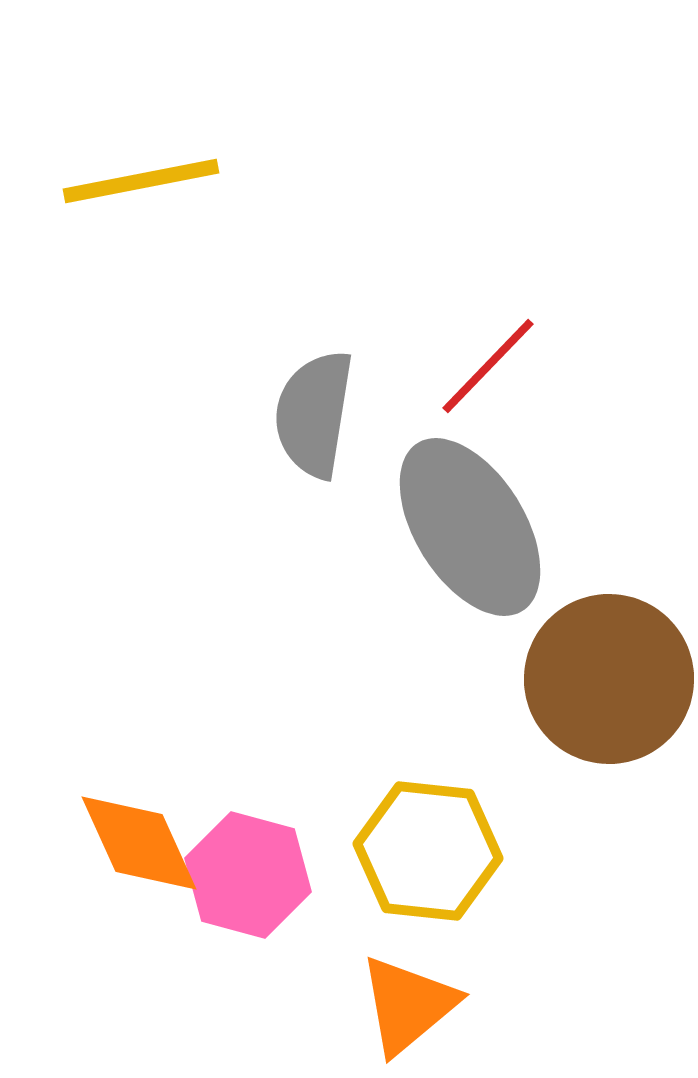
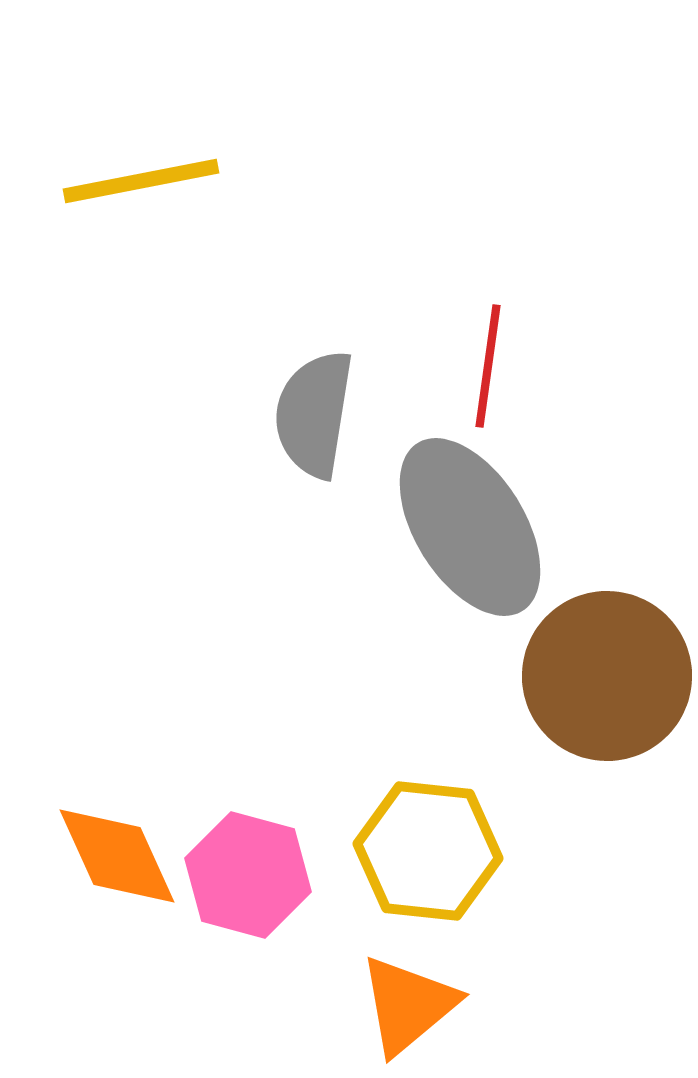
red line: rotated 36 degrees counterclockwise
brown circle: moved 2 px left, 3 px up
orange diamond: moved 22 px left, 13 px down
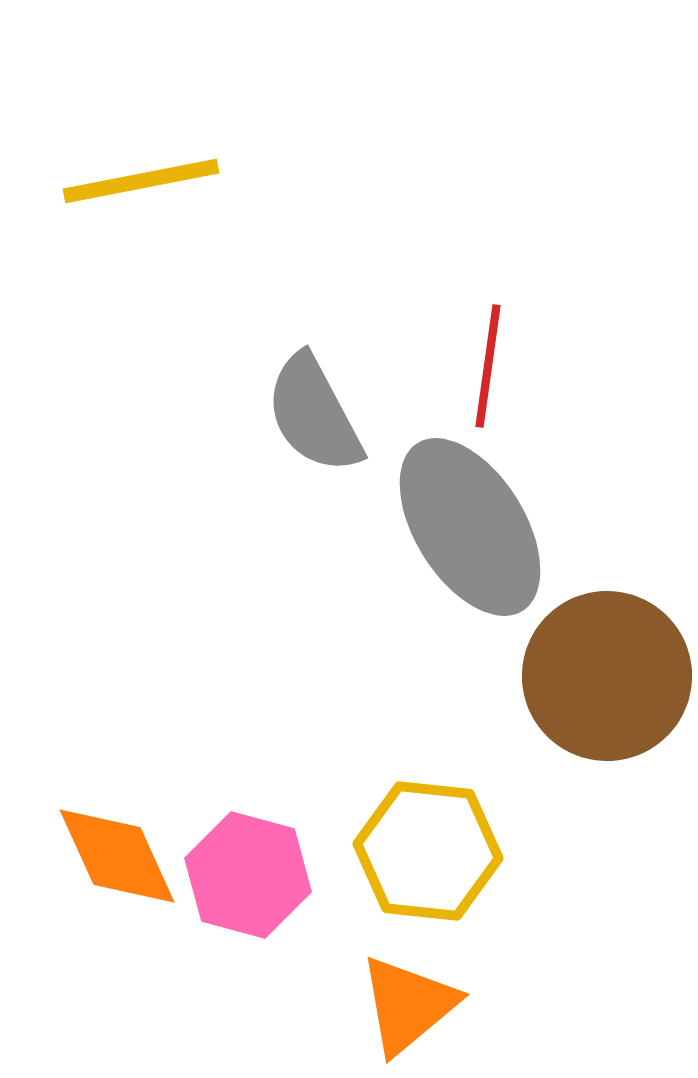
gray semicircle: rotated 37 degrees counterclockwise
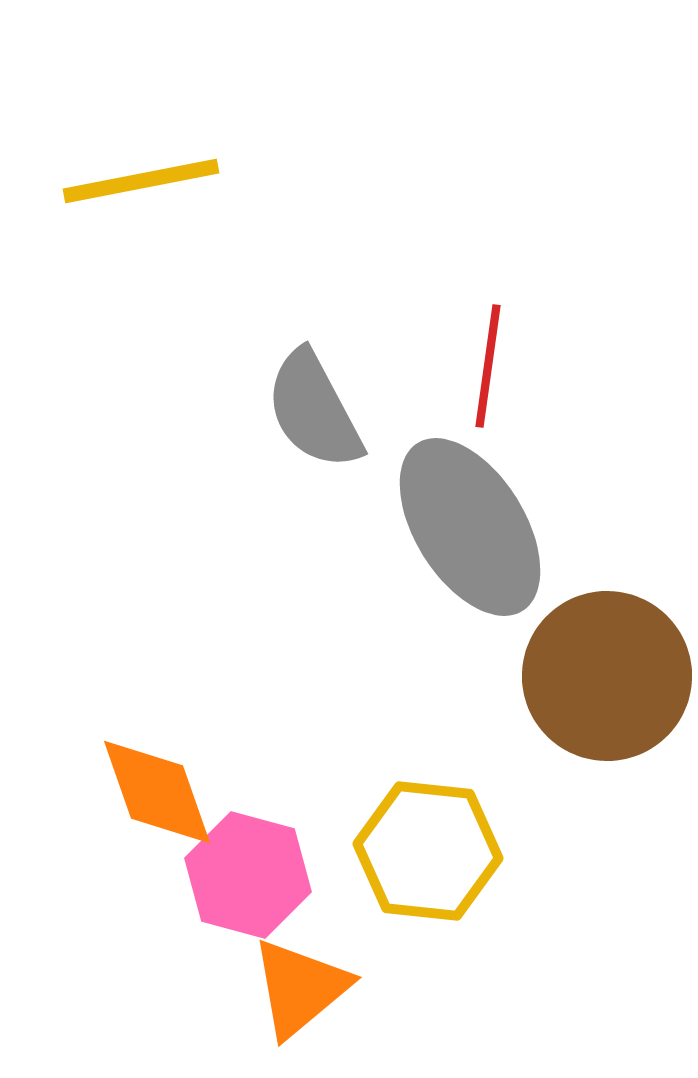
gray semicircle: moved 4 px up
orange diamond: moved 40 px right, 64 px up; rotated 5 degrees clockwise
orange triangle: moved 108 px left, 17 px up
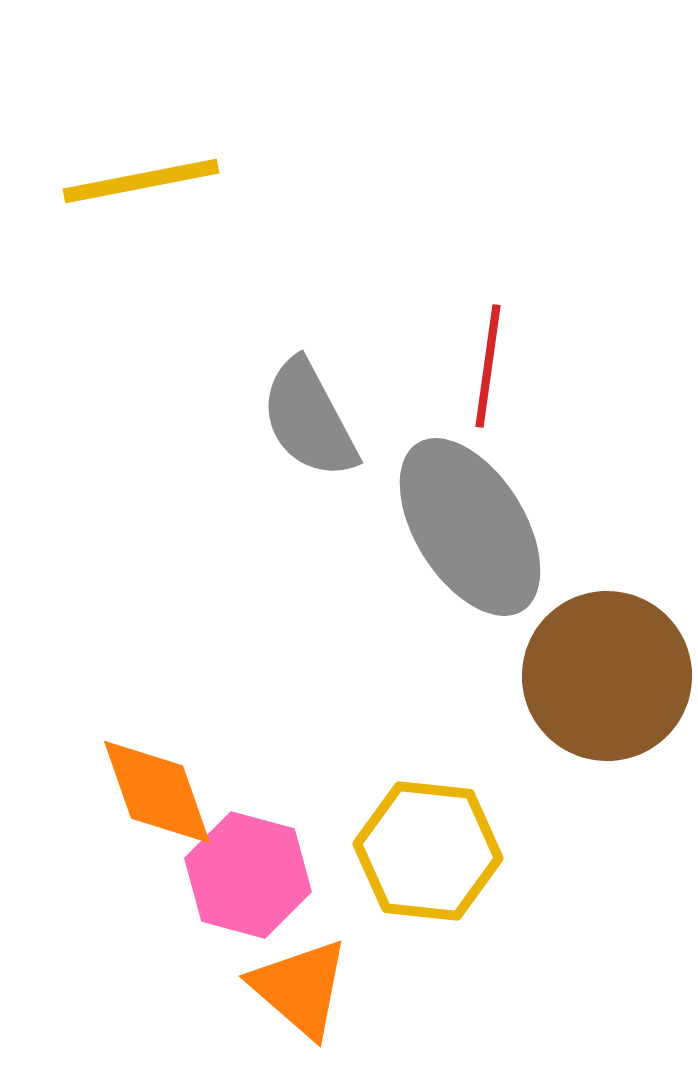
gray semicircle: moved 5 px left, 9 px down
orange triangle: rotated 39 degrees counterclockwise
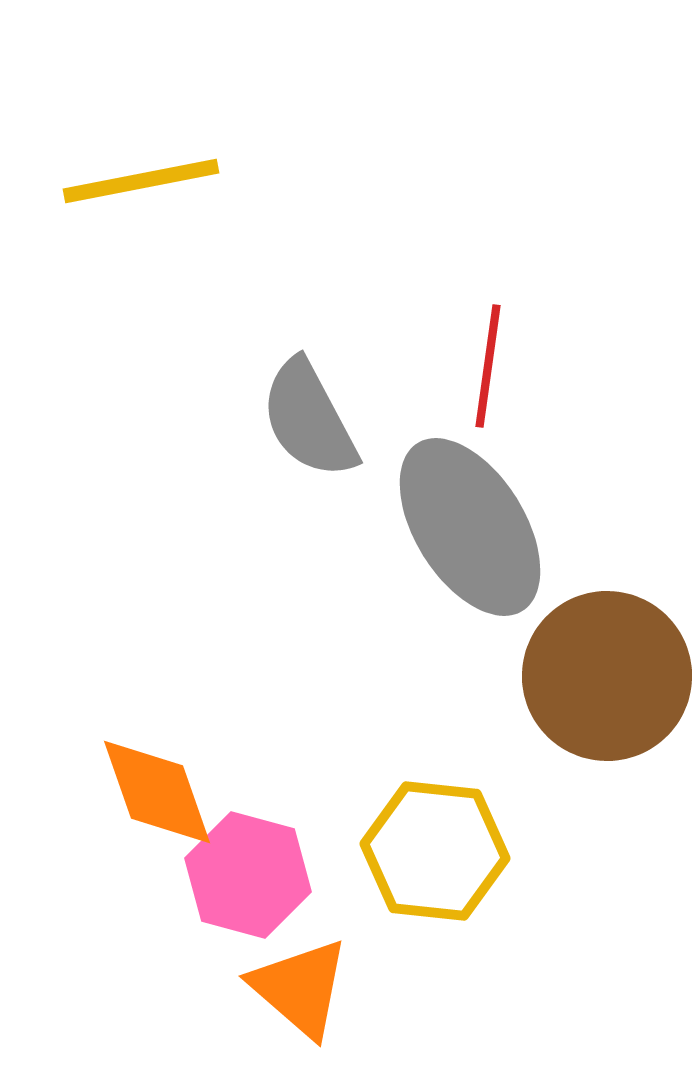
yellow hexagon: moved 7 px right
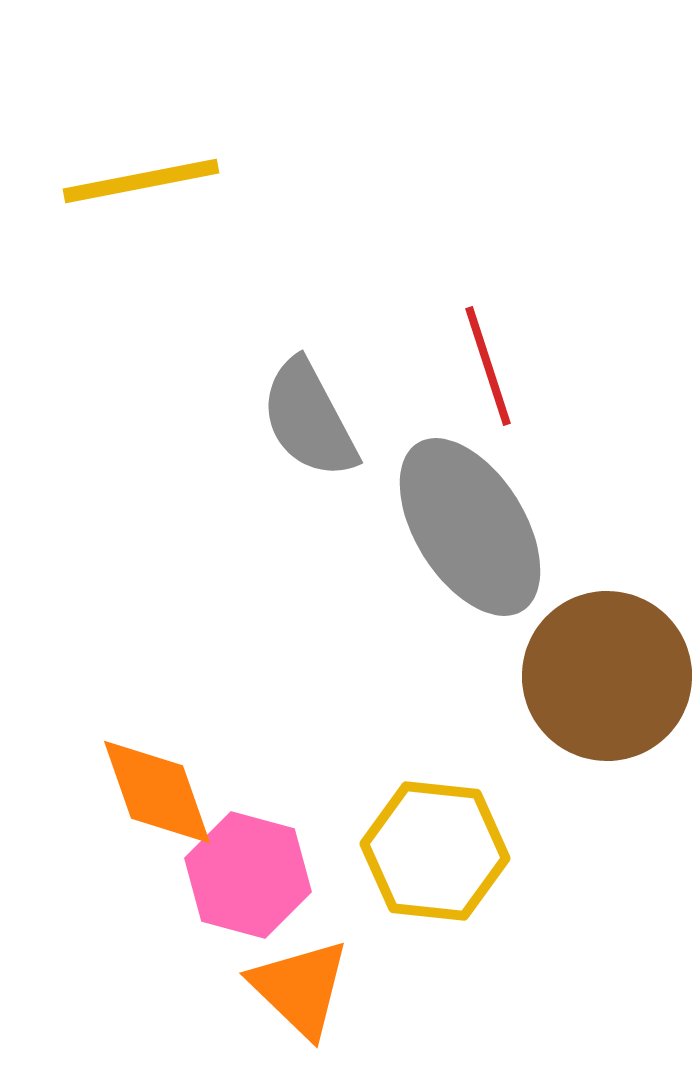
red line: rotated 26 degrees counterclockwise
orange triangle: rotated 3 degrees clockwise
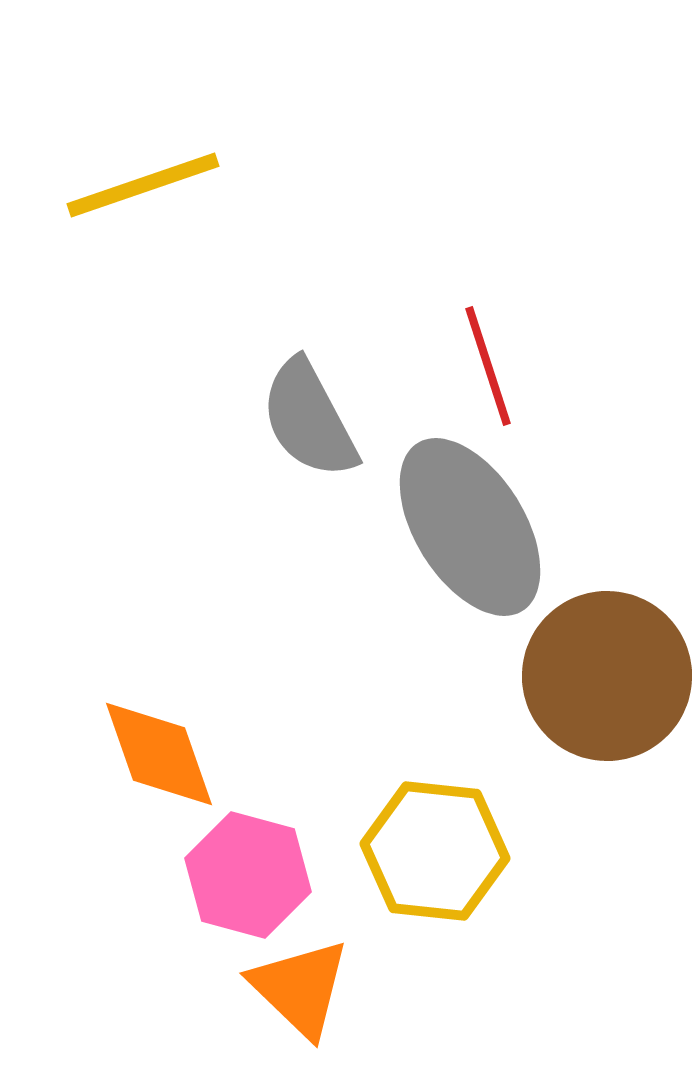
yellow line: moved 2 px right, 4 px down; rotated 8 degrees counterclockwise
orange diamond: moved 2 px right, 38 px up
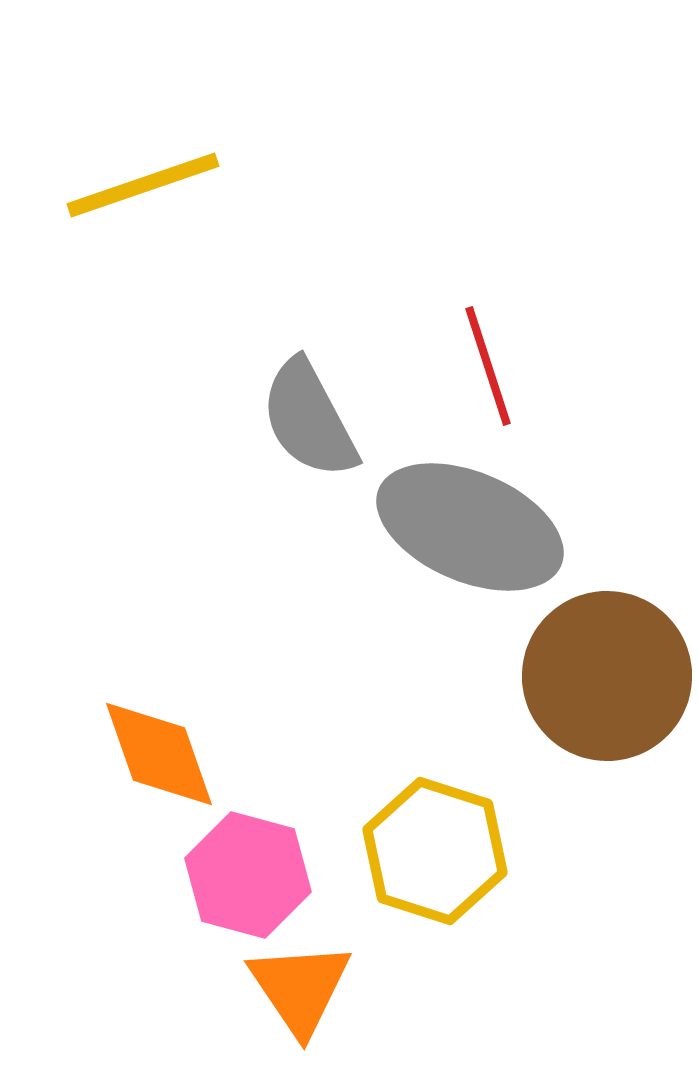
gray ellipse: rotated 35 degrees counterclockwise
yellow hexagon: rotated 12 degrees clockwise
orange triangle: rotated 12 degrees clockwise
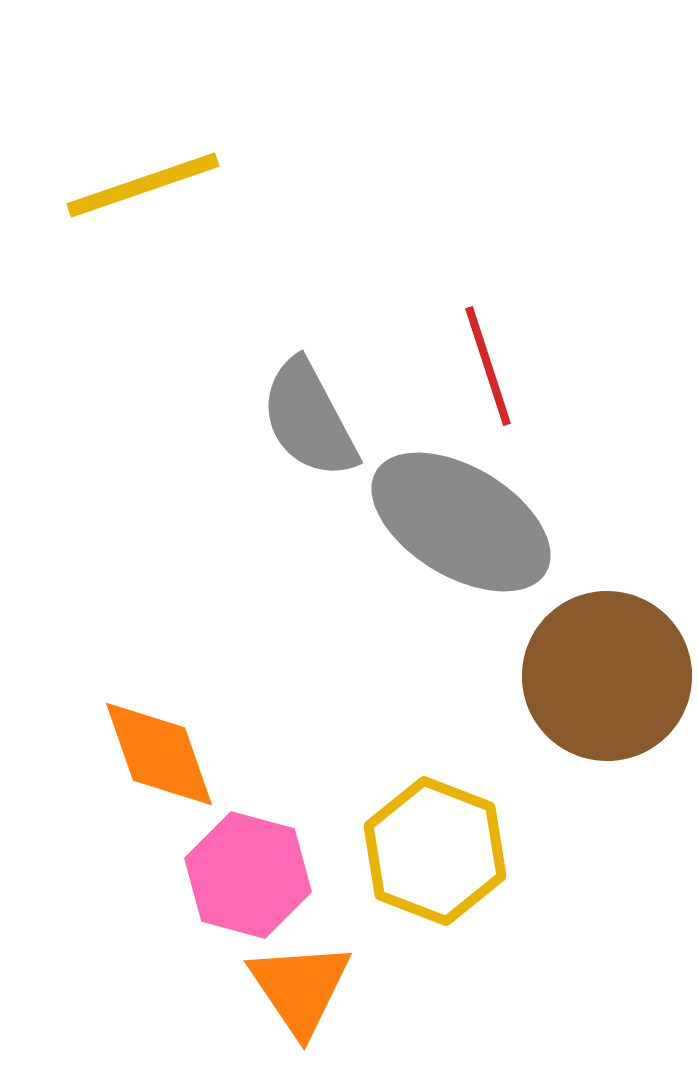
gray ellipse: moved 9 px left, 5 px up; rotated 8 degrees clockwise
yellow hexagon: rotated 3 degrees clockwise
